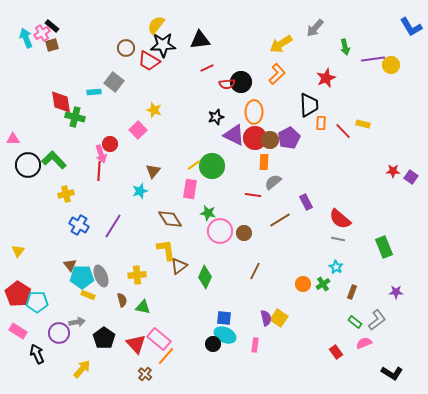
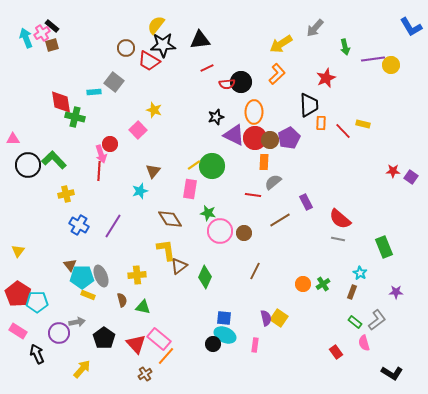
cyan star at (336, 267): moved 24 px right, 6 px down
pink semicircle at (364, 343): rotated 84 degrees counterclockwise
brown cross at (145, 374): rotated 16 degrees clockwise
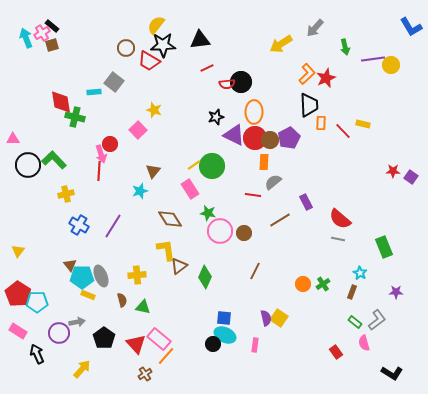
orange L-shape at (277, 74): moved 30 px right
pink rectangle at (190, 189): rotated 42 degrees counterclockwise
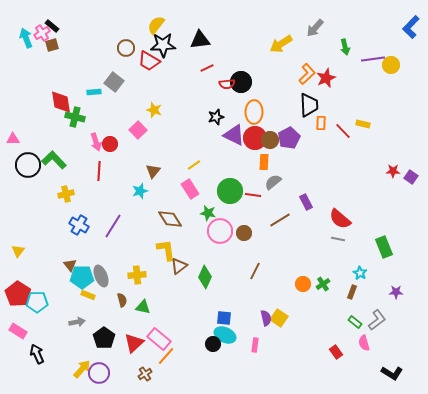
blue L-shape at (411, 27): rotated 75 degrees clockwise
pink arrow at (101, 154): moved 5 px left, 12 px up
green circle at (212, 166): moved 18 px right, 25 px down
purple circle at (59, 333): moved 40 px right, 40 px down
red triangle at (136, 344): moved 2 px left, 1 px up; rotated 30 degrees clockwise
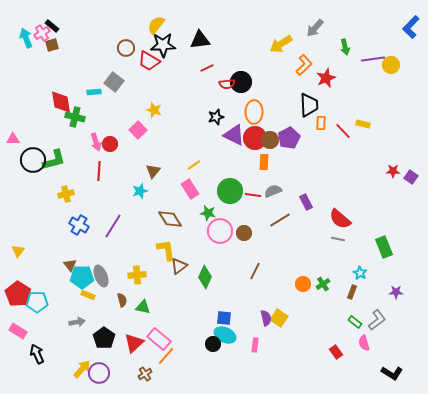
orange L-shape at (307, 74): moved 3 px left, 9 px up
green L-shape at (54, 160): rotated 120 degrees clockwise
black circle at (28, 165): moved 5 px right, 5 px up
gray semicircle at (273, 182): moved 9 px down; rotated 18 degrees clockwise
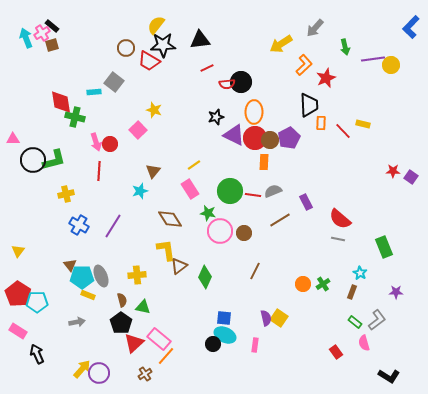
black pentagon at (104, 338): moved 17 px right, 15 px up
black L-shape at (392, 373): moved 3 px left, 3 px down
